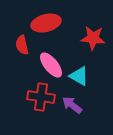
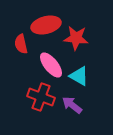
red ellipse: moved 2 px down
red star: moved 17 px left
red semicircle: moved 1 px left, 1 px up
red cross: rotated 12 degrees clockwise
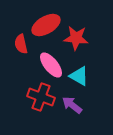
red ellipse: rotated 16 degrees counterclockwise
